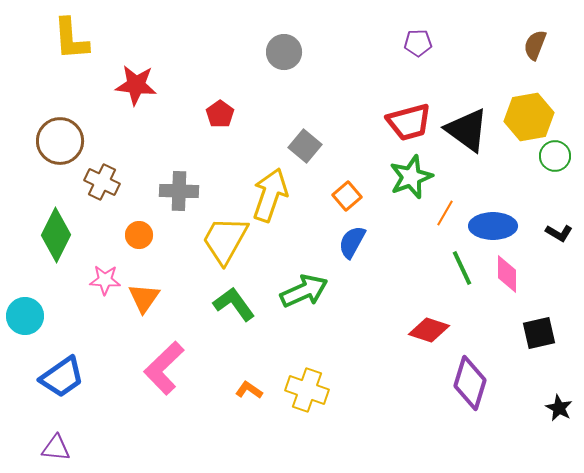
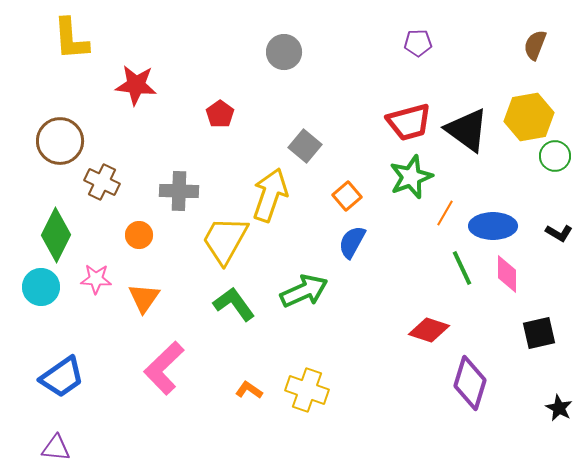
pink star: moved 9 px left, 1 px up
cyan circle: moved 16 px right, 29 px up
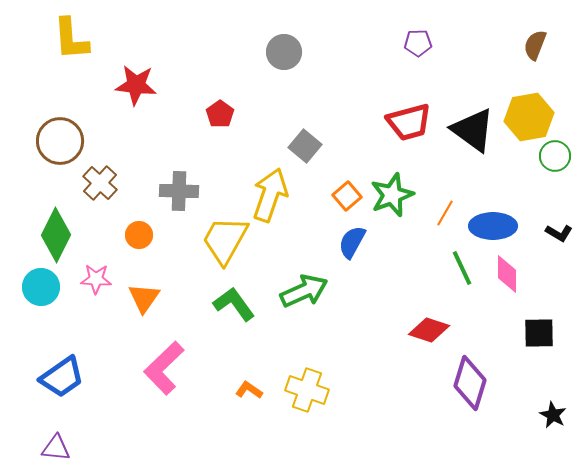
black triangle: moved 6 px right
green star: moved 19 px left, 18 px down
brown cross: moved 2 px left, 1 px down; rotated 16 degrees clockwise
black square: rotated 12 degrees clockwise
black star: moved 6 px left, 7 px down
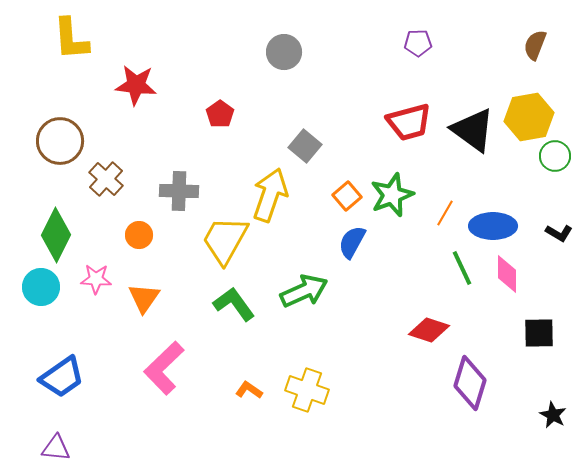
brown cross: moved 6 px right, 4 px up
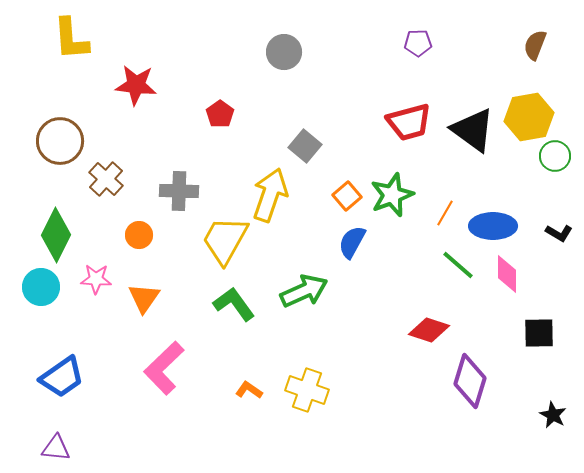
green line: moved 4 px left, 3 px up; rotated 24 degrees counterclockwise
purple diamond: moved 2 px up
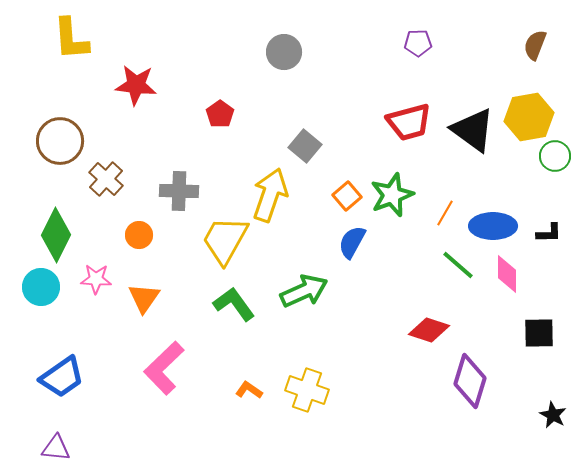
black L-shape: moved 10 px left; rotated 32 degrees counterclockwise
